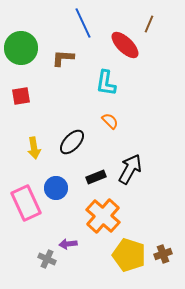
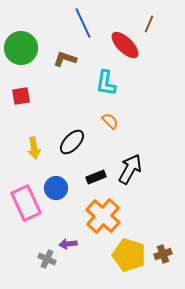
brown L-shape: moved 2 px right, 1 px down; rotated 15 degrees clockwise
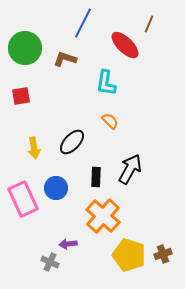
blue line: rotated 52 degrees clockwise
green circle: moved 4 px right
black rectangle: rotated 66 degrees counterclockwise
pink rectangle: moved 3 px left, 4 px up
gray cross: moved 3 px right, 3 px down
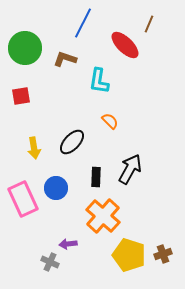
cyan L-shape: moved 7 px left, 2 px up
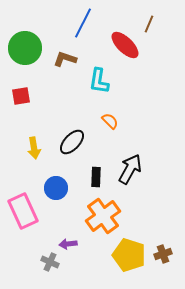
pink rectangle: moved 12 px down
orange cross: rotated 12 degrees clockwise
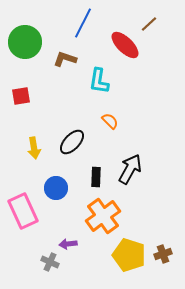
brown line: rotated 24 degrees clockwise
green circle: moved 6 px up
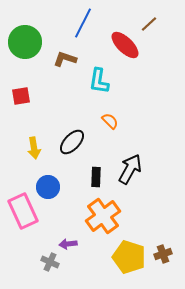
blue circle: moved 8 px left, 1 px up
yellow pentagon: moved 2 px down
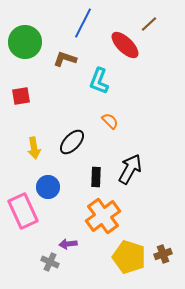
cyan L-shape: rotated 12 degrees clockwise
